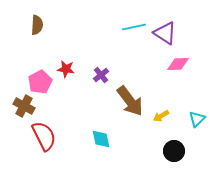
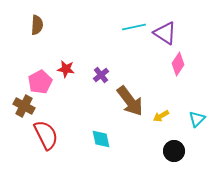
pink diamond: rotated 55 degrees counterclockwise
red semicircle: moved 2 px right, 1 px up
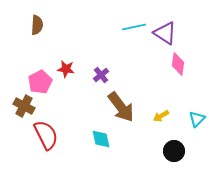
pink diamond: rotated 25 degrees counterclockwise
brown arrow: moved 9 px left, 6 px down
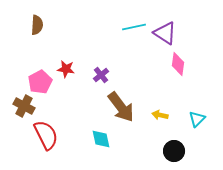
yellow arrow: moved 1 px left, 1 px up; rotated 42 degrees clockwise
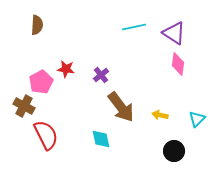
purple triangle: moved 9 px right
pink pentagon: moved 1 px right
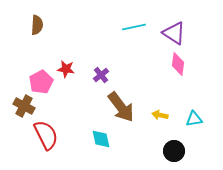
cyan triangle: moved 3 px left; rotated 36 degrees clockwise
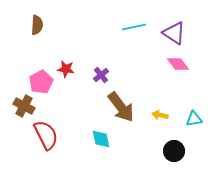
pink diamond: rotated 45 degrees counterclockwise
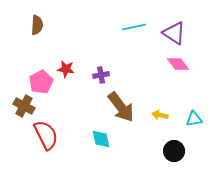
purple cross: rotated 28 degrees clockwise
